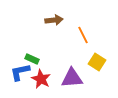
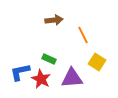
green rectangle: moved 17 px right
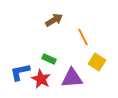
brown arrow: rotated 24 degrees counterclockwise
orange line: moved 2 px down
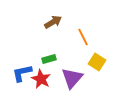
brown arrow: moved 1 px left, 2 px down
green rectangle: rotated 40 degrees counterclockwise
blue L-shape: moved 2 px right, 1 px down
purple triangle: rotated 45 degrees counterclockwise
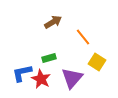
orange line: rotated 12 degrees counterclockwise
green rectangle: moved 1 px up
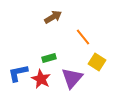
brown arrow: moved 5 px up
blue L-shape: moved 4 px left
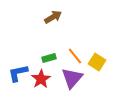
orange line: moved 8 px left, 19 px down
red star: rotated 12 degrees clockwise
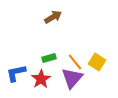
orange line: moved 6 px down
blue L-shape: moved 2 px left
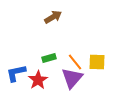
yellow square: rotated 30 degrees counterclockwise
red star: moved 3 px left, 1 px down
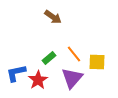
brown arrow: rotated 66 degrees clockwise
green rectangle: rotated 24 degrees counterclockwise
orange line: moved 1 px left, 8 px up
